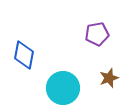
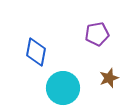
blue diamond: moved 12 px right, 3 px up
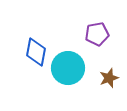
cyan circle: moved 5 px right, 20 px up
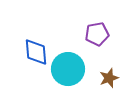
blue diamond: rotated 16 degrees counterclockwise
cyan circle: moved 1 px down
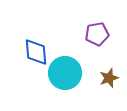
cyan circle: moved 3 px left, 4 px down
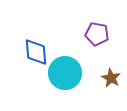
purple pentagon: rotated 20 degrees clockwise
brown star: moved 2 px right; rotated 24 degrees counterclockwise
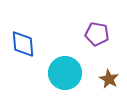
blue diamond: moved 13 px left, 8 px up
brown star: moved 2 px left, 1 px down
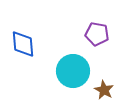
cyan circle: moved 8 px right, 2 px up
brown star: moved 5 px left, 11 px down
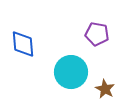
cyan circle: moved 2 px left, 1 px down
brown star: moved 1 px right, 1 px up
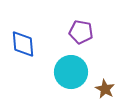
purple pentagon: moved 16 px left, 2 px up
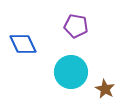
purple pentagon: moved 5 px left, 6 px up
blue diamond: rotated 20 degrees counterclockwise
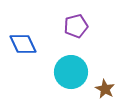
purple pentagon: rotated 25 degrees counterclockwise
